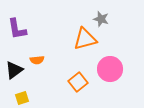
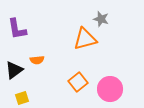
pink circle: moved 20 px down
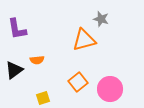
orange triangle: moved 1 px left, 1 px down
yellow square: moved 21 px right
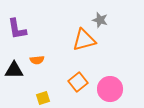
gray star: moved 1 px left, 1 px down
black triangle: rotated 36 degrees clockwise
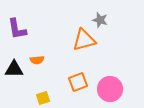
black triangle: moved 1 px up
orange square: rotated 18 degrees clockwise
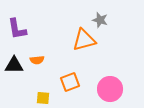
black triangle: moved 4 px up
orange square: moved 8 px left
yellow square: rotated 24 degrees clockwise
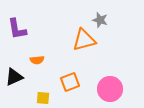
black triangle: moved 12 px down; rotated 24 degrees counterclockwise
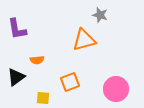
gray star: moved 5 px up
black triangle: moved 2 px right; rotated 12 degrees counterclockwise
pink circle: moved 6 px right
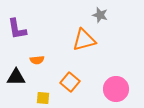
black triangle: rotated 36 degrees clockwise
orange square: rotated 30 degrees counterclockwise
